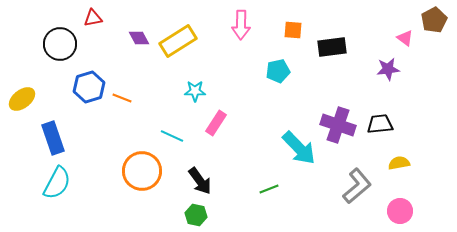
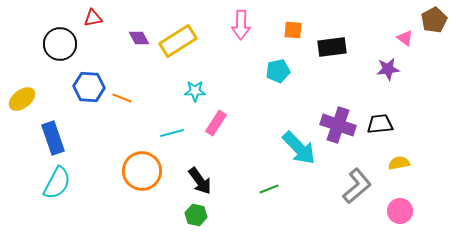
blue hexagon: rotated 20 degrees clockwise
cyan line: moved 3 px up; rotated 40 degrees counterclockwise
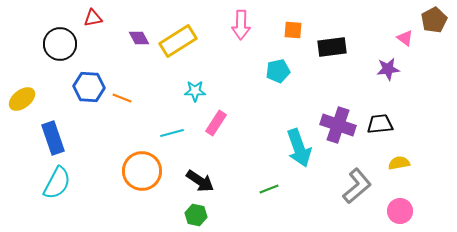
cyan arrow: rotated 24 degrees clockwise
black arrow: rotated 20 degrees counterclockwise
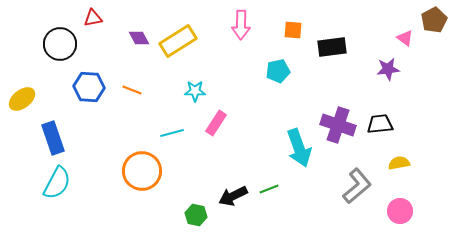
orange line: moved 10 px right, 8 px up
black arrow: moved 33 px right, 15 px down; rotated 120 degrees clockwise
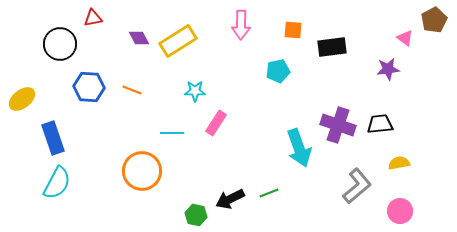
cyan line: rotated 15 degrees clockwise
green line: moved 4 px down
black arrow: moved 3 px left, 3 px down
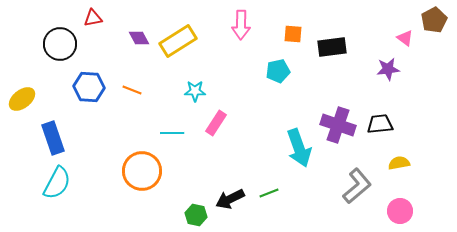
orange square: moved 4 px down
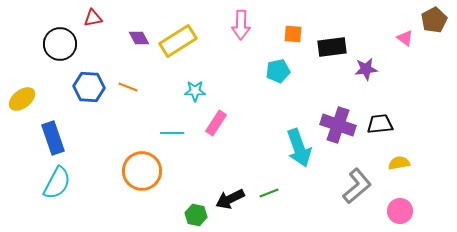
purple star: moved 22 px left
orange line: moved 4 px left, 3 px up
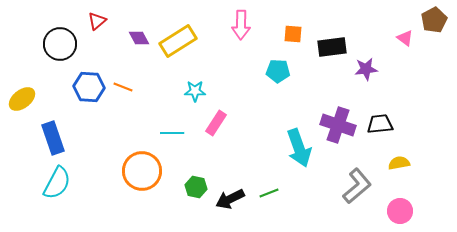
red triangle: moved 4 px right, 3 px down; rotated 30 degrees counterclockwise
cyan pentagon: rotated 15 degrees clockwise
orange line: moved 5 px left
green hexagon: moved 28 px up
